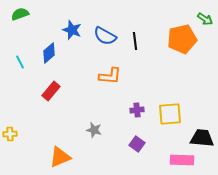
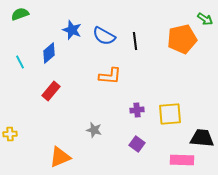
blue semicircle: moved 1 px left
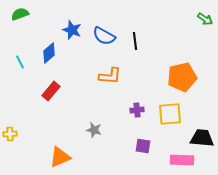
orange pentagon: moved 38 px down
purple square: moved 6 px right, 2 px down; rotated 28 degrees counterclockwise
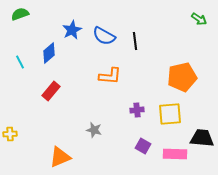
green arrow: moved 6 px left
blue star: rotated 24 degrees clockwise
purple square: rotated 21 degrees clockwise
pink rectangle: moved 7 px left, 6 px up
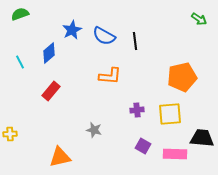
orange triangle: rotated 10 degrees clockwise
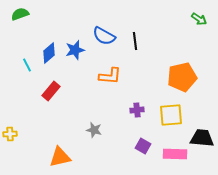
blue star: moved 3 px right, 20 px down; rotated 12 degrees clockwise
cyan line: moved 7 px right, 3 px down
yellow square: moved 1 px right, 1 px down
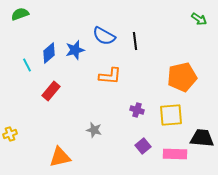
purple cross: rotated 24 degrees clockwise
yellow cross: rotated 16 degrees counterclockwise
purple square: rotated 21 degrees clockwise
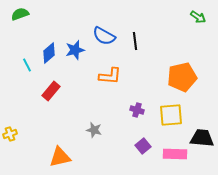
green arrow: moved 1 px left, 2 px up
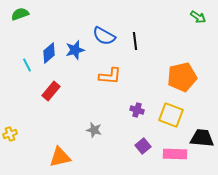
yellow square: rotated 25 degrees clockwise
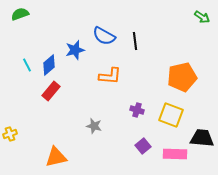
green arrow: moved 4 px right
blue diamond: moved 12 px down
gray star: moved 4 px up
orange triangle: moved 4 px left
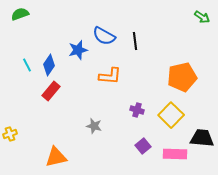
blue star: moved 3 px right
blue diamond: rotated 15 degrees counterclockwise
yellow square: rotated 25 degrees clockwise
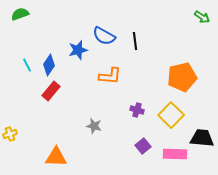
orange triangle: rotated 15 degrees clockwise
